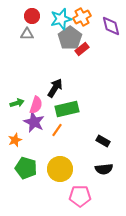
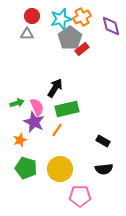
pink semicircle: moved 1 px right, 2 px down; rotated 42 degrees counterclockwise
orange star: moved 5 px right
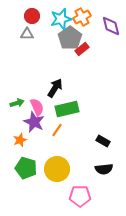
yellow circle: moved 3 px left
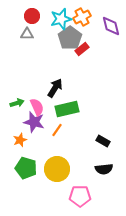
purple star: rotated 10 degrees counterclockwise
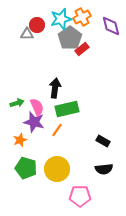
red circle: moved 5 px right, 9 px down
black arrow: rotated 24 degrees counterclockwise
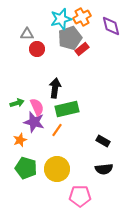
red circle: moved 24 px down
gray pentagon: rotated 15 degrees clockwise
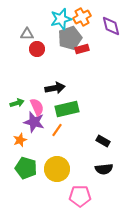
red rectangle: rotated 24 degrees clockwise
black arrow: rotated 72 degrees clockwise
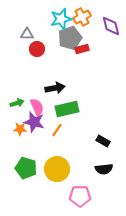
orange star: moved 11 px up; rotated 24 degrees clockwise
